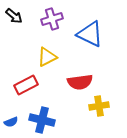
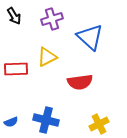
black arrow: rotated 18 degrees clockwise
blue triangle: moved 3 px down; rotated 16 degrees clockwise
red rectangle: moved 10 px left, 16 px up; rotated 25 degrees clockwise
yellow cross: moved 18 px down; rotated 18 degrees counterclockwise
blue cross: moved 4 px right
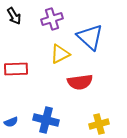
yellow triangle: moved 13 px right, 3 px up
yellow cross: rotated 12 degrees clockwise
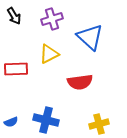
yellow triangle: moved 11 px left
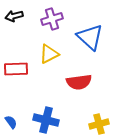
black arrow: rotated 108 degrees clockwise
red semicircle: moved 1 px left
blue semicircle: rotated 104 degrees counterclockwise
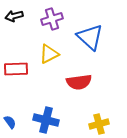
blue semicircle: moved 1 px left
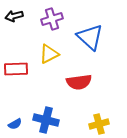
blue semicircle: moved 5 px right, 2 px down; rotated 96 degrees clockwise
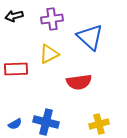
purple cross: rotated 10 degrees clockwise
blue cross: moved 2 px down
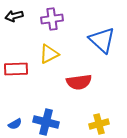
blue triangle: moved 12 px right, 3 px down
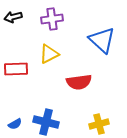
black arrow: moved 1 px left, 1 px down
